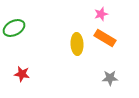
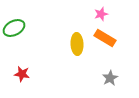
gray star: rotated 28 degrees counterclockwise
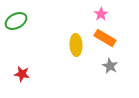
pink star: rotated 16 degrees counterclockwise
green ellipse: moved 2 px right, 7 px up
yellow ellipse: moved 1 px left, 1 px down
gray star: moved 12 px up; rotated 14 degrees counterclockwise
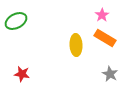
pink star: moved 1 px right, 1 px down
gray star: moved 8 px down
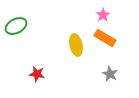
pink star: moved 1 px right
green ellipse: moved 5 px down
yellow ellipse: rotated 10 degrees counterclockwise
red star: moved 15 px right
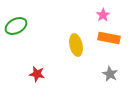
orange rectangle: moved 4 px right; rotated 20 degrees counterclockwise
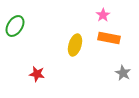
green ellipse: moved 1 px left; rotated 30 degrees counterclockwise
yellow ellipse: moved 1 px left; rotated 30 degrees clockwise
gray star: moved 13 px right, 1 px up
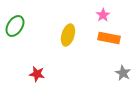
yellow ellipse: moved 7 px left, 10 px up
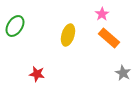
pink star: moved 1 px left, 1 px up
orange rectangle: rotated 30 degrees clockwise
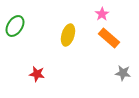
gray star: rotated 21 degrees counterclockwise
